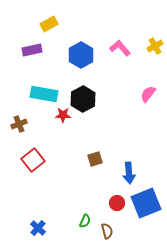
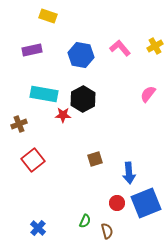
yellow rectangle: moved 1 px left, 8 px up; rotated 48 degrees clockwise
blue hexagon: rotated 20 degrees counterclockwise
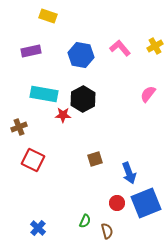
purple rectangle: moved 1 px left, 1 px down
brown cross: moved 3 px down
red square: rotated 25 degrees counterclockwise
blue arrow: rotated 15 degrees counterclockwise
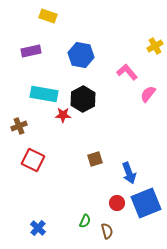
pink L-shape: moved 7 px right, 24 px down
brown cross: moved 1 px up
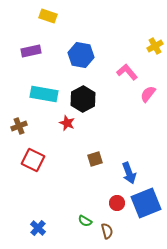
red star: moved 4 px right, 8 px down; rotated 21 degrees clockwise
green semicircle: rotated 96 degrees clockwise
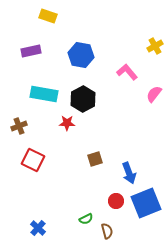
pink semicircle: moved 6 px right
red star: rotated 21 degrees counterclockwise
red circle: moved 1 px left, 2 px up
green semicircle: moved 1 px right, 2 px up; rotated 56 degrees counterclockwise
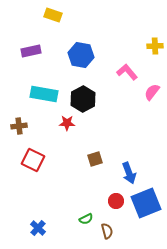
yellow rectangle: moved 5 px right, 1 px up
yellow cross: rotated 28 degrees clockwise
pink semicircle: moved 2 px left, 2 px up
brown cross: rotated 14 degrees clockwise
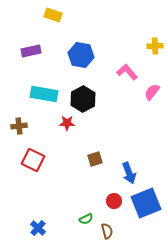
red circle: moved 2 px left
